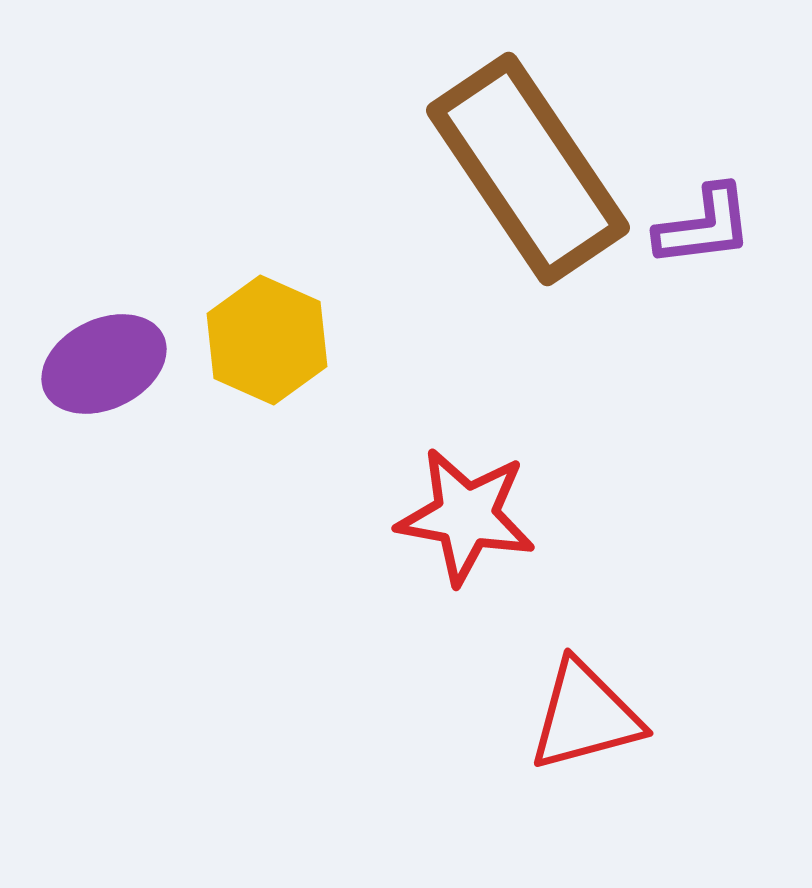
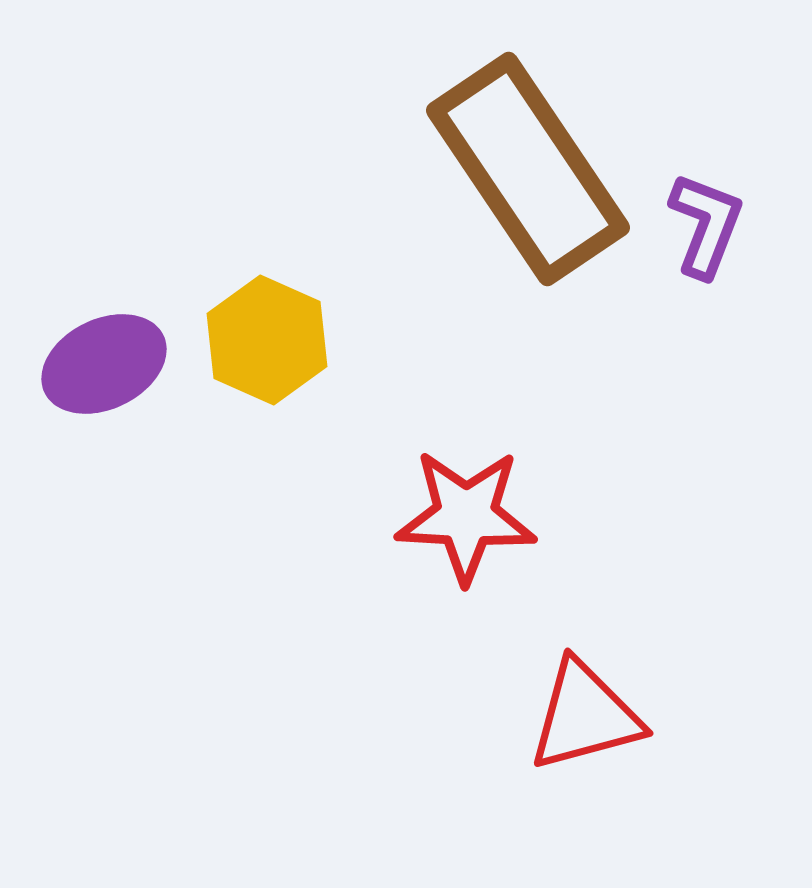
purple L-shape: moved 2 px right, 1 px up; rotated 62 degrees counterclockwise
red star: rotated 7 degrees counterclockwise
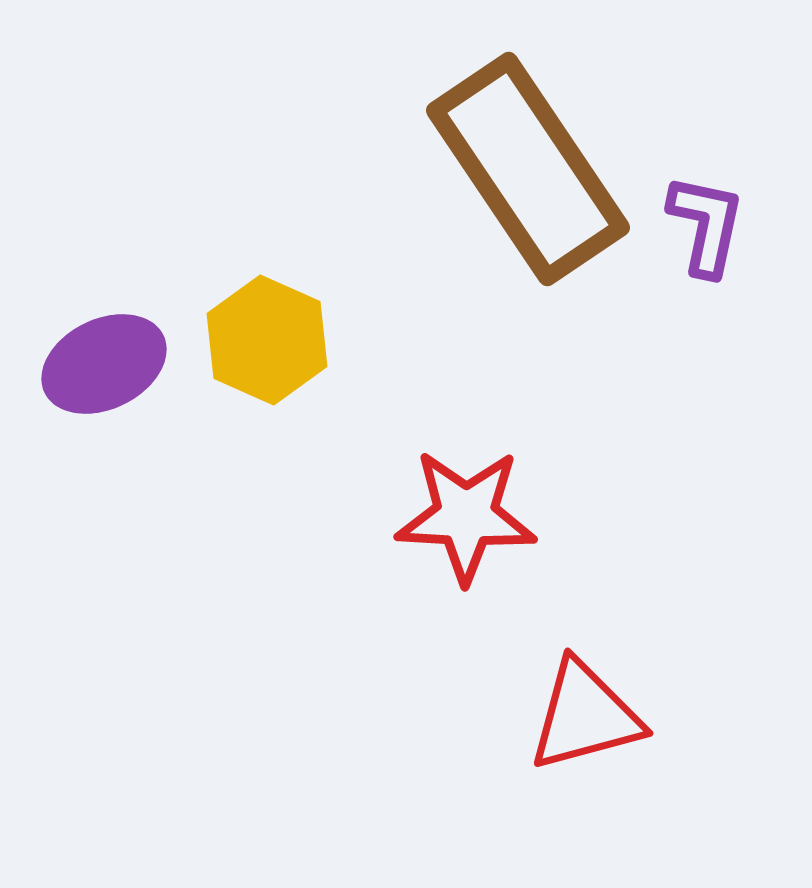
purple L-shape: rotated 9 degrees counterclockwise
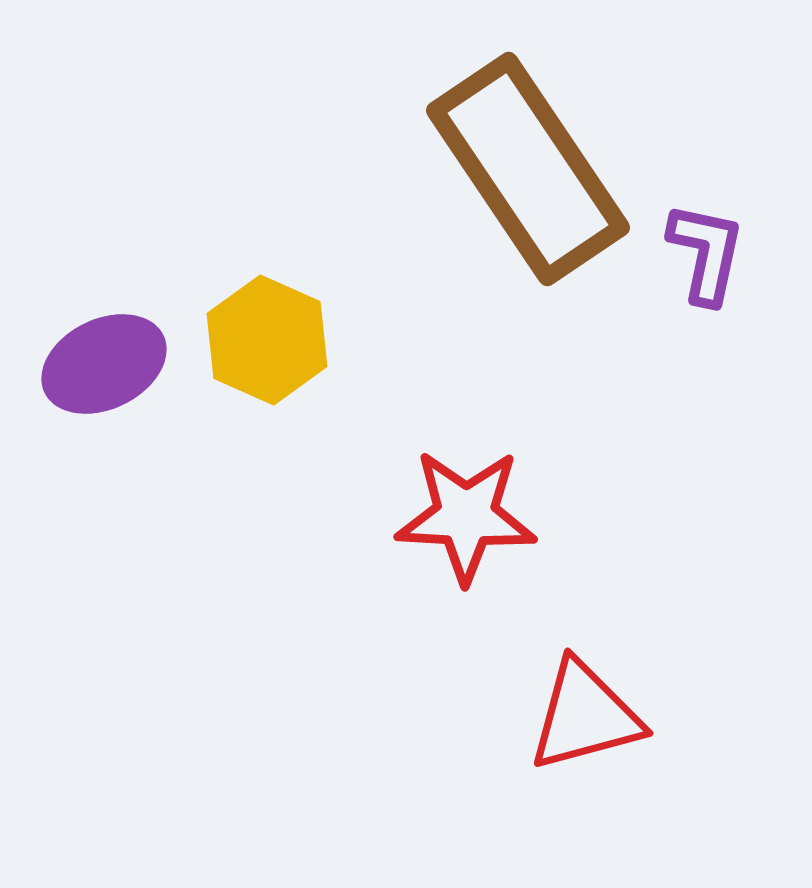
purple L-shape: moved 28 px down
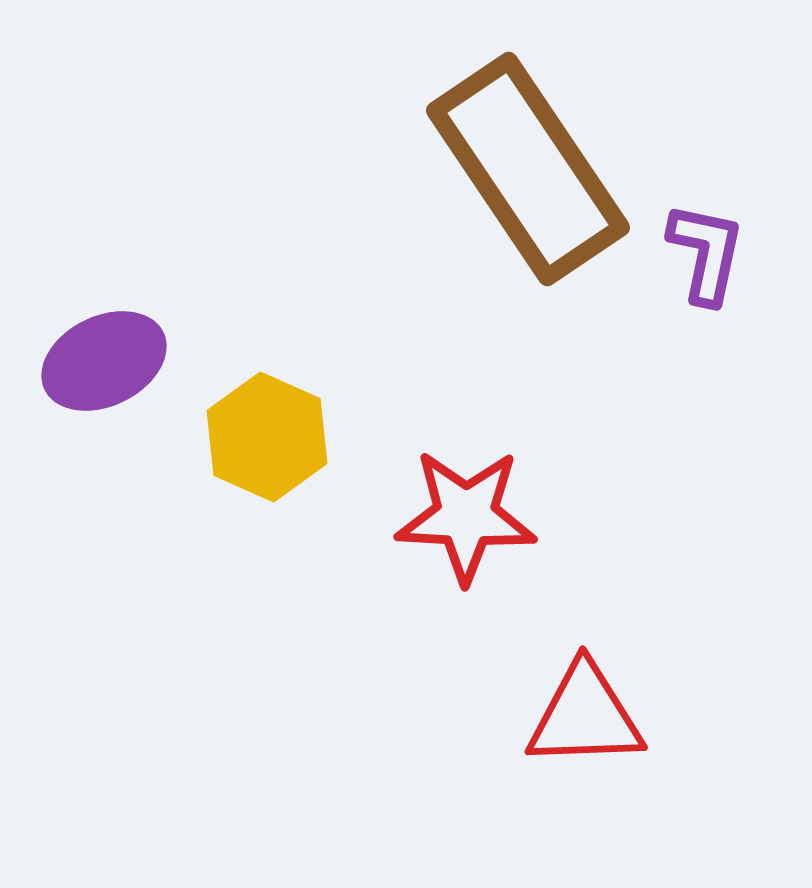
yellow hexagon: moved 97 px down
purple ellipse: moved 3 px up
red triangle: rotated 13 degrees clockwise
